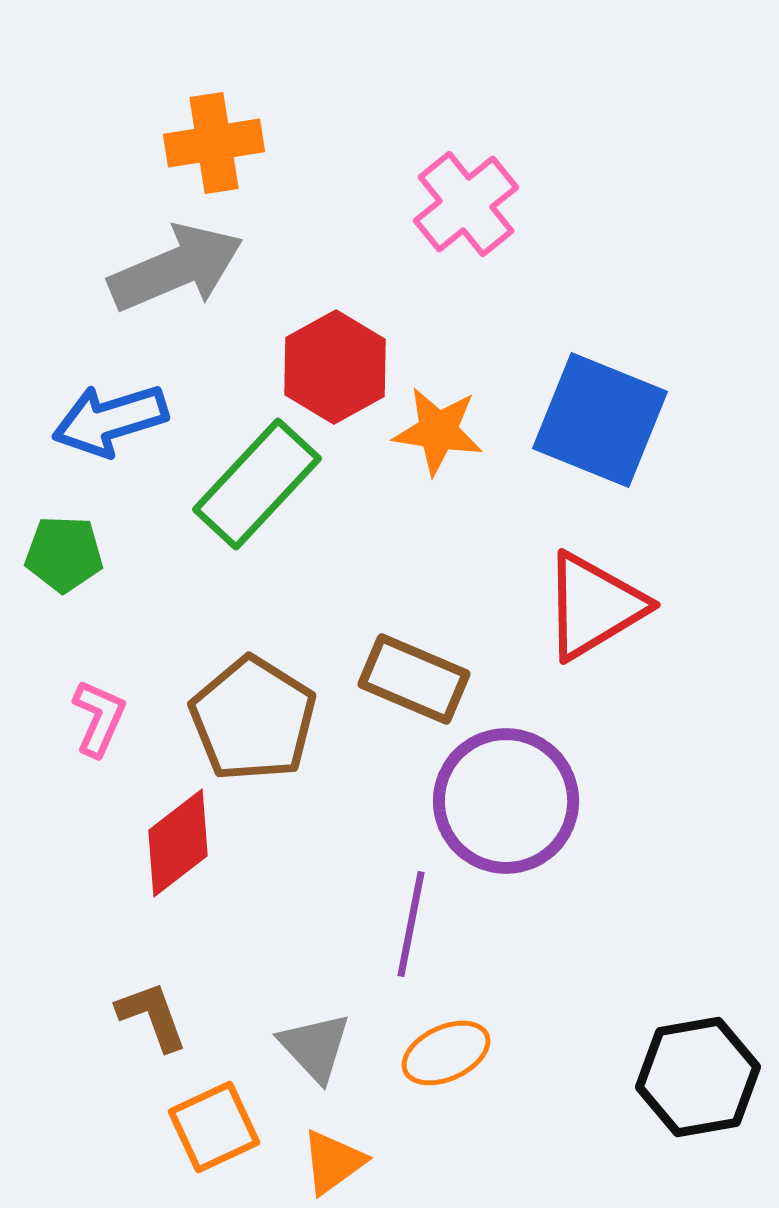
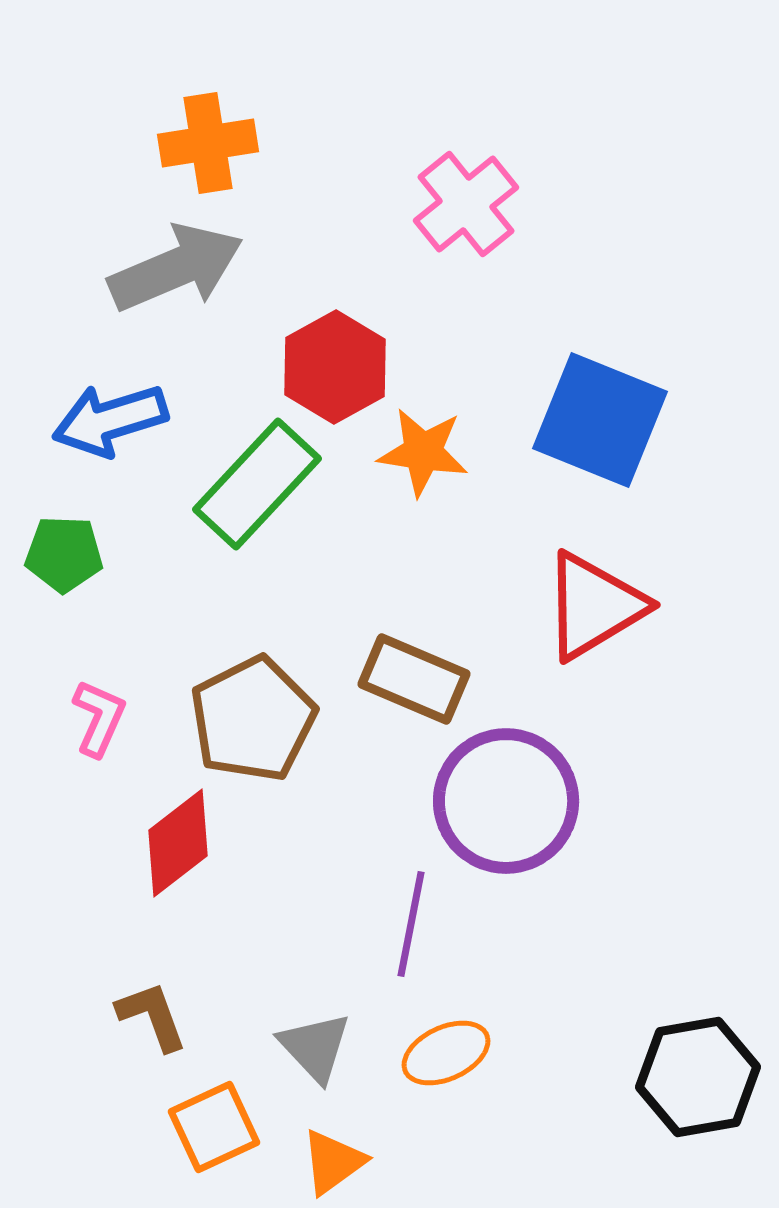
orange cross: moved 6 px left
orange star: moved 15 px left, 21 px down
brown pentagon: rotated 13 degrees clockwise
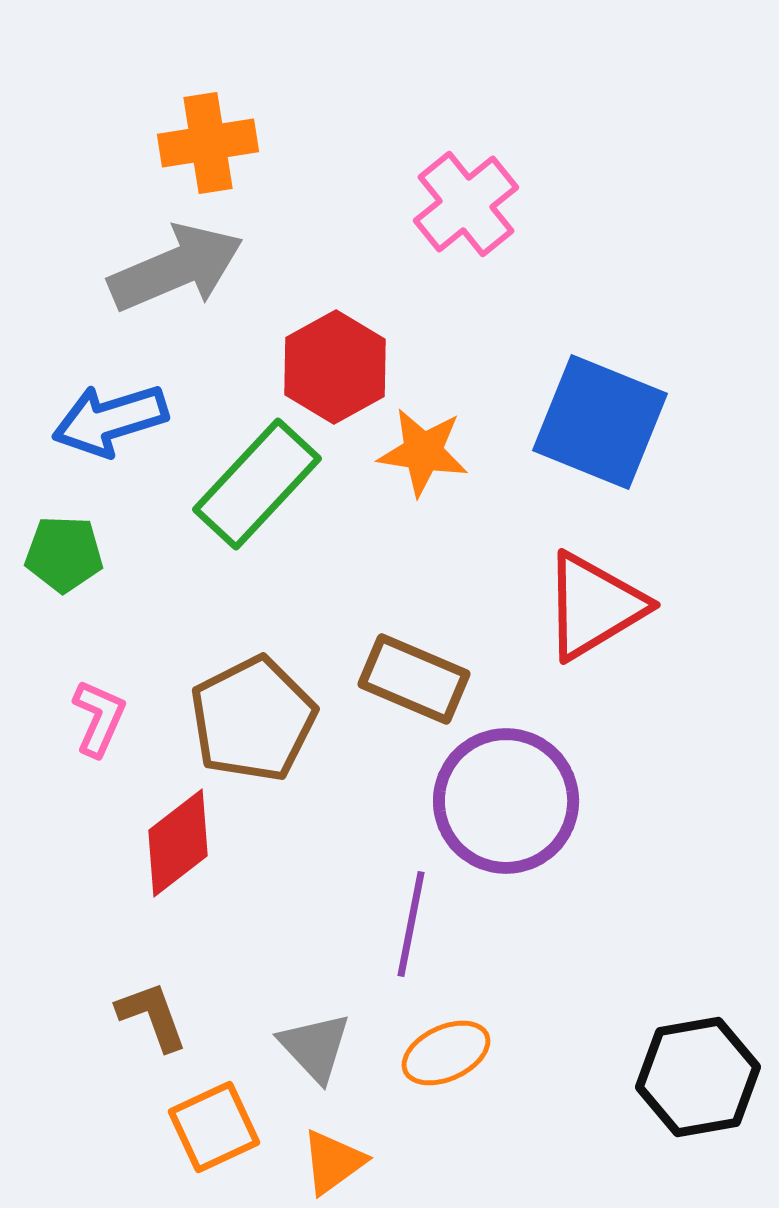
blue square: moved 2 px down
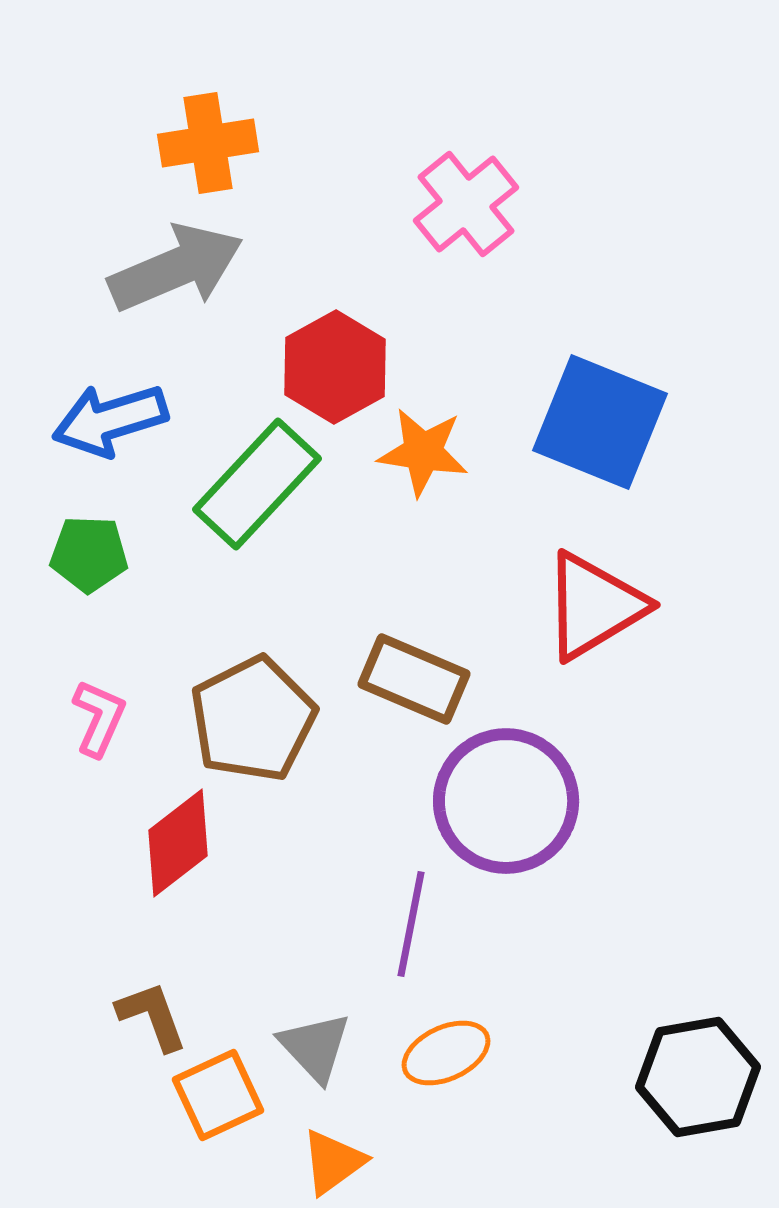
green pentagon: moved 25 px right
orange square: moved 4 px right, 32 px up
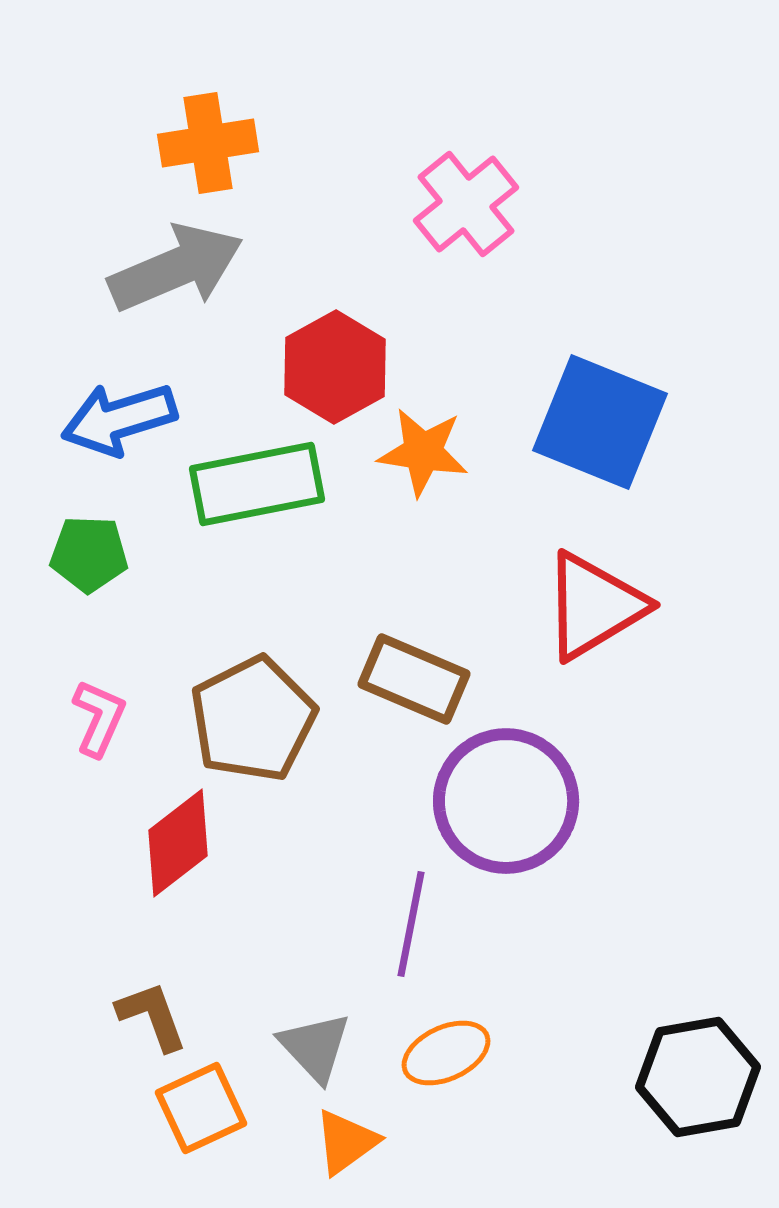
blue arrow: moved 9 px right, 1 px up
green rectangle: rotated 36 degrees clockwise
orange square: moved 17 px left, 13 px down
orange triangle: moved 13 px right, 20 px up
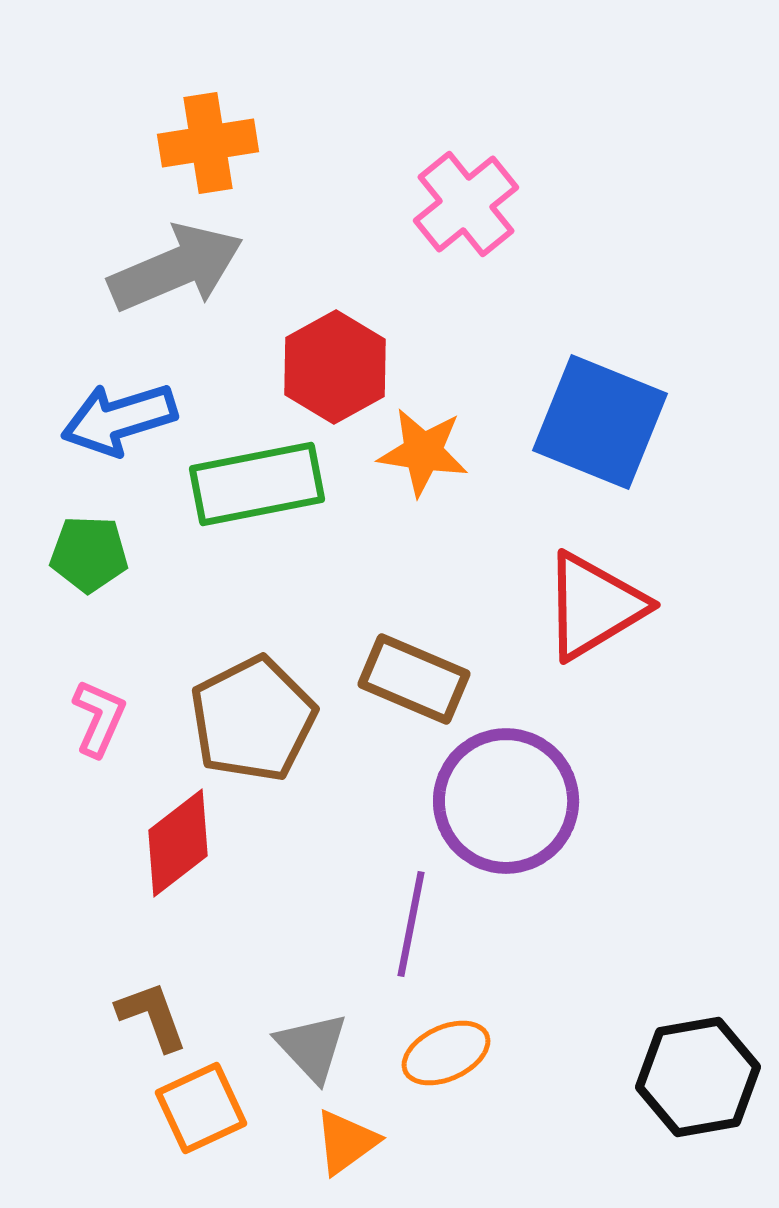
gray triangle: moved 3 px left
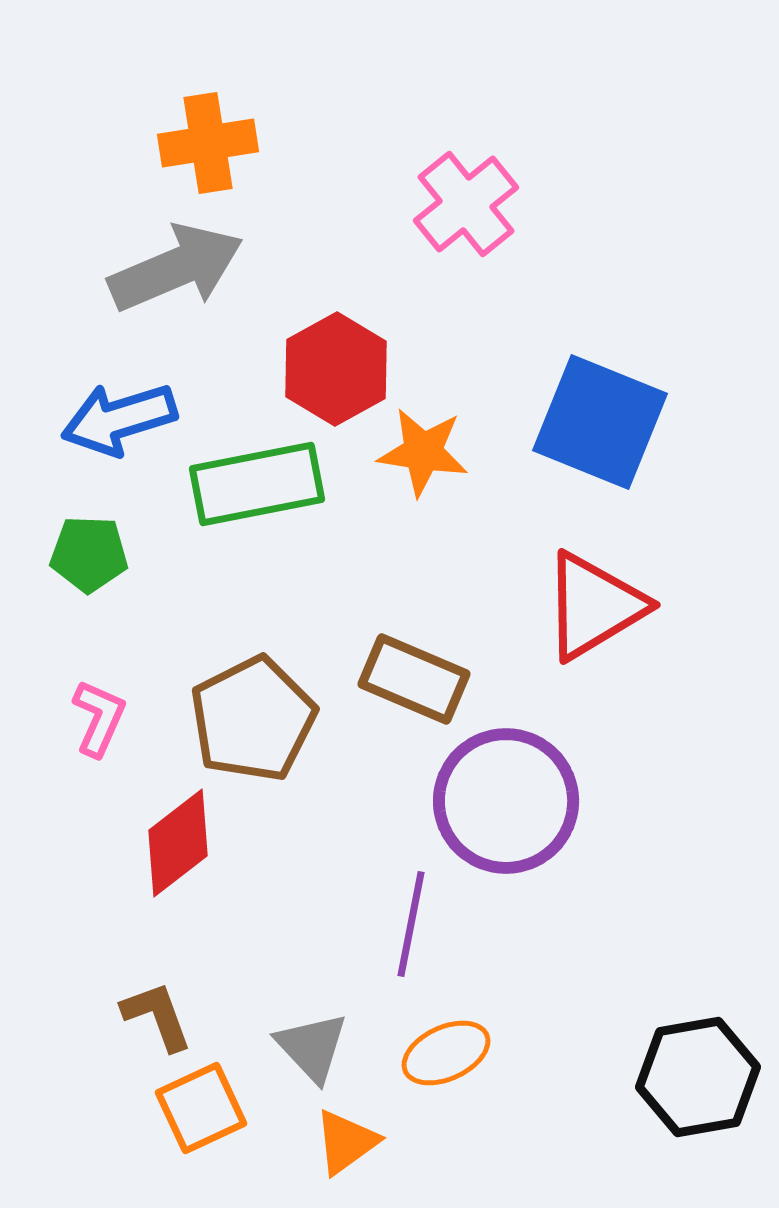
red hexagon: moved 1 px right, 2 px down
brown L-shape: moved 5 px right
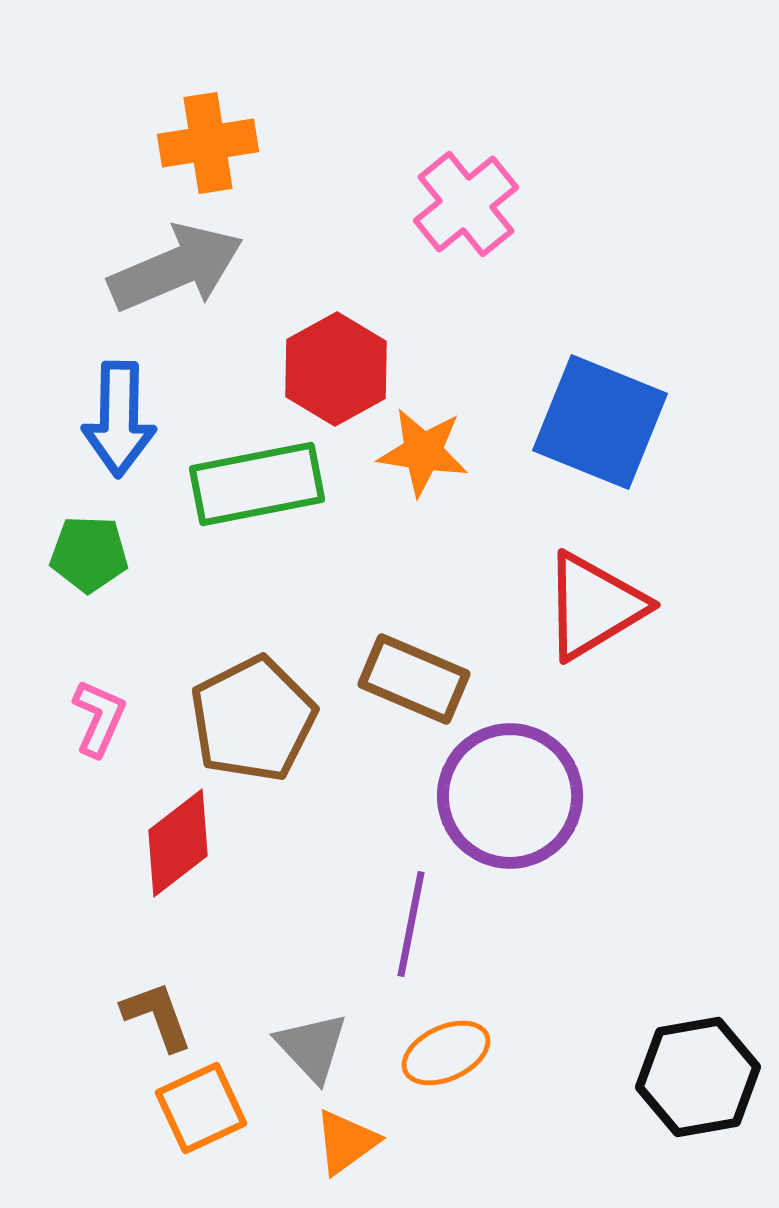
blue arrow: rotated 72 degrees counterclockwise
purple circle: moved 4 px right, 5 px up
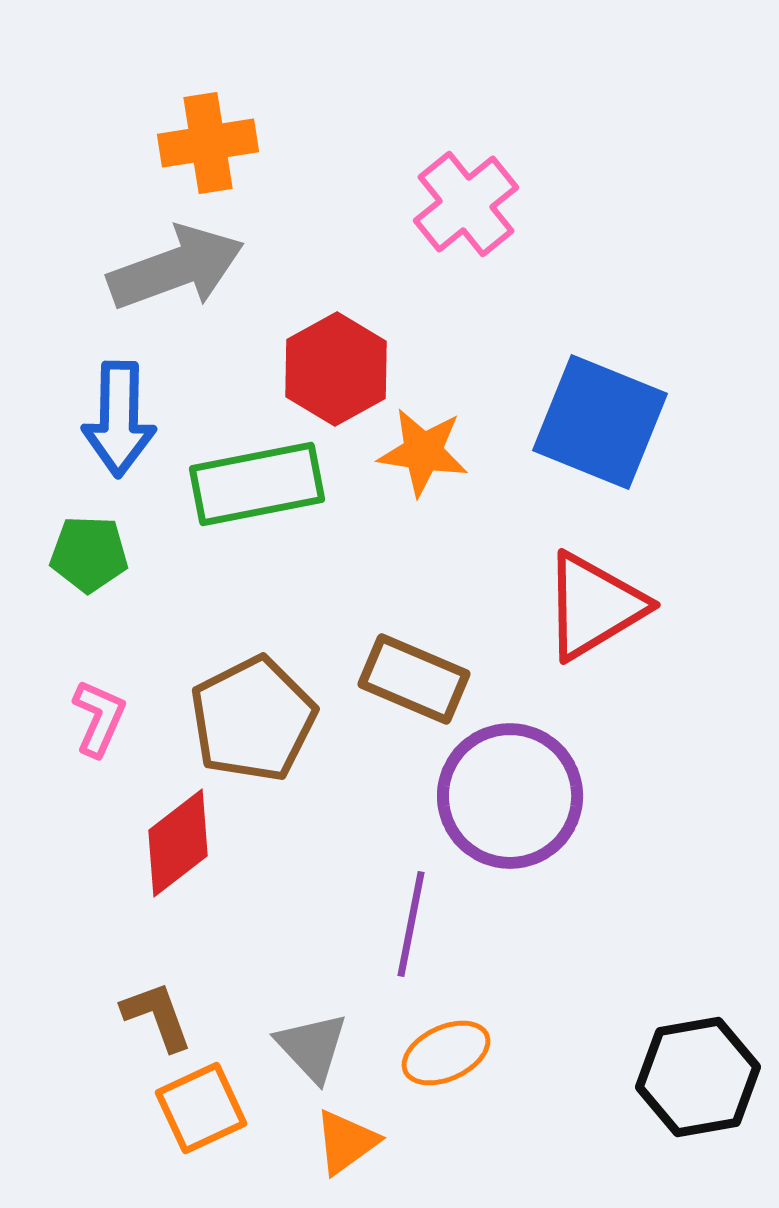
gray arrow: rotated 3 degrees clockwise
